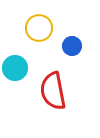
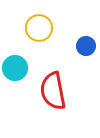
blue circle: moved 14 px right
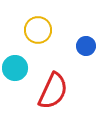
yellow circle: moved 1 px left, 2 px down
red semicircle: rotated 144 degrees counterclockwise
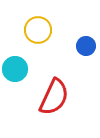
cyan circle: moved 1 px down
red semicircle: moved 1 px right, 6 px down
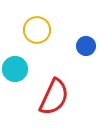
yellow circle: moved 1 px left
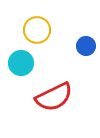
cyan circle: moved 6 px right, 6 px up
red semicircle: rotated 39 degrees clockwise
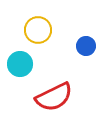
yellow circle: moved 1 px right
cyan circle: moved 1 px left, 1 px down
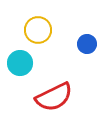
blue circle: moved 1 px right, 2 px up
cyan circle: moved 1 px up
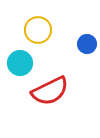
red semicircle: moved 4 px left, 6 px up
